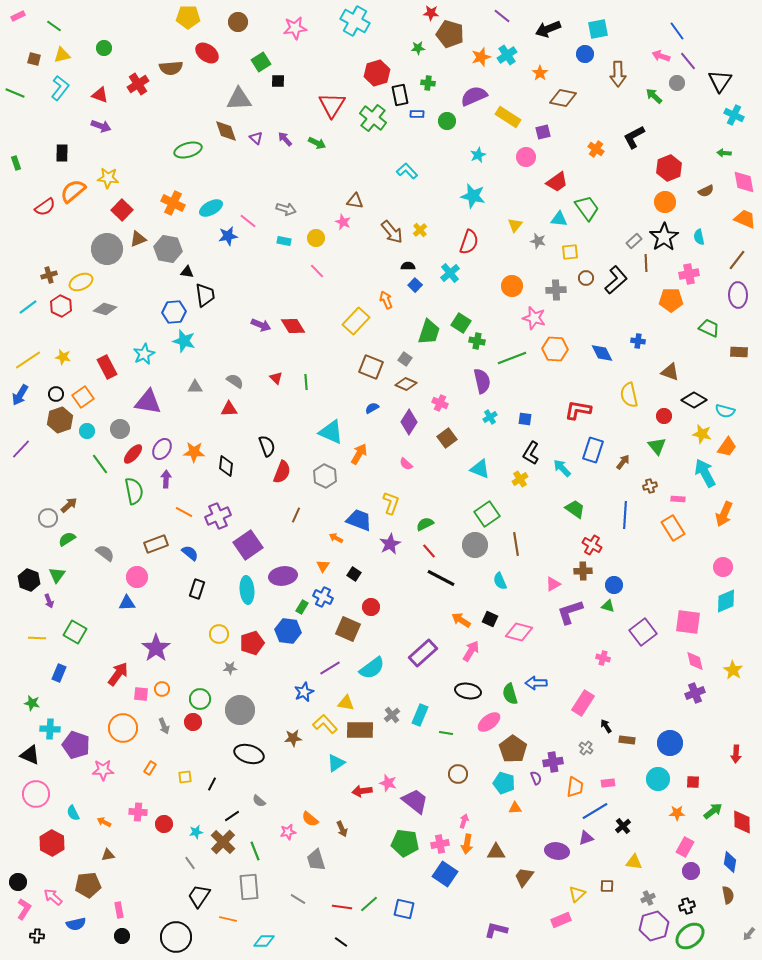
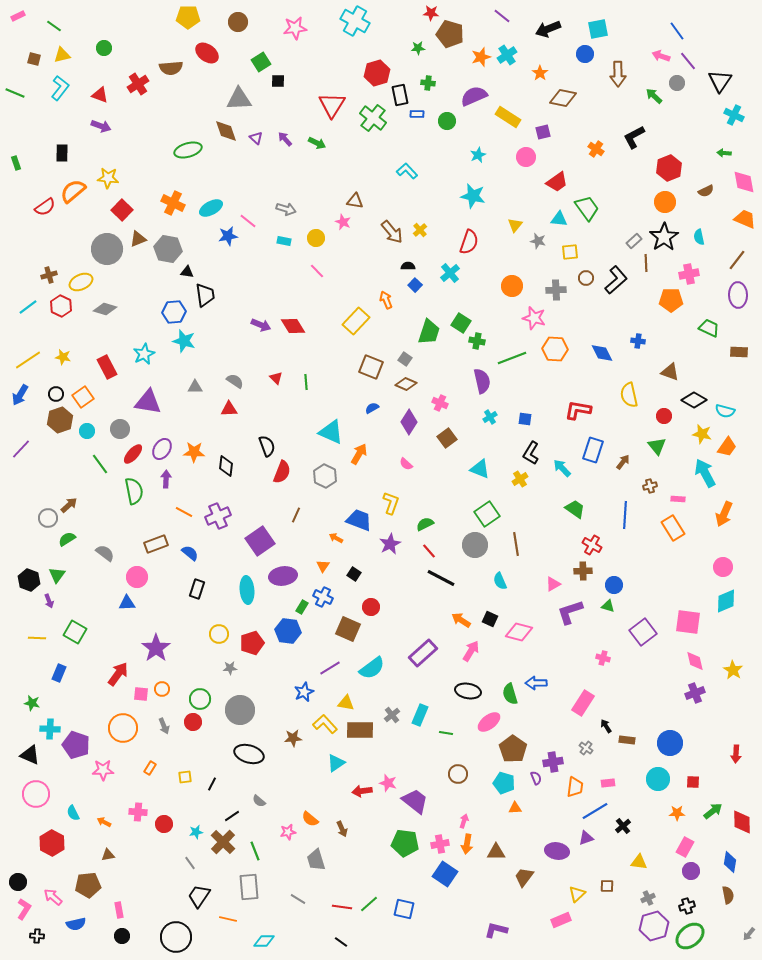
purple square at (248, 545): moved 12 px right, 4 px up
yellow triangle at (634, 862): moved 5 px right
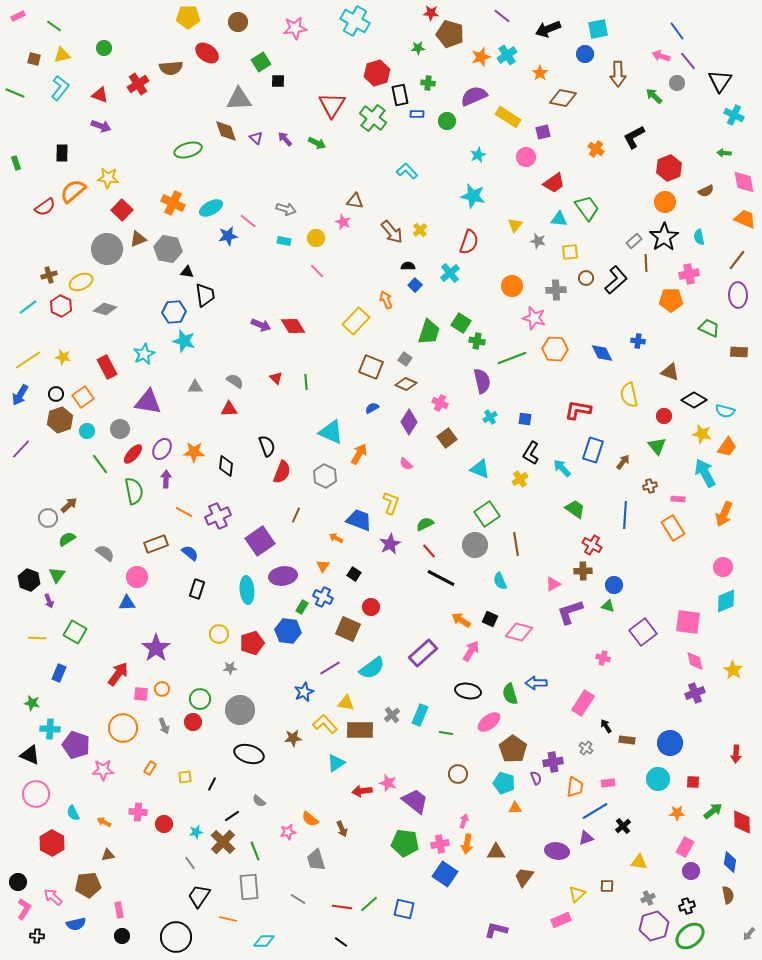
red trapezoid at (557, 182): moved 3 px left, 1 px down
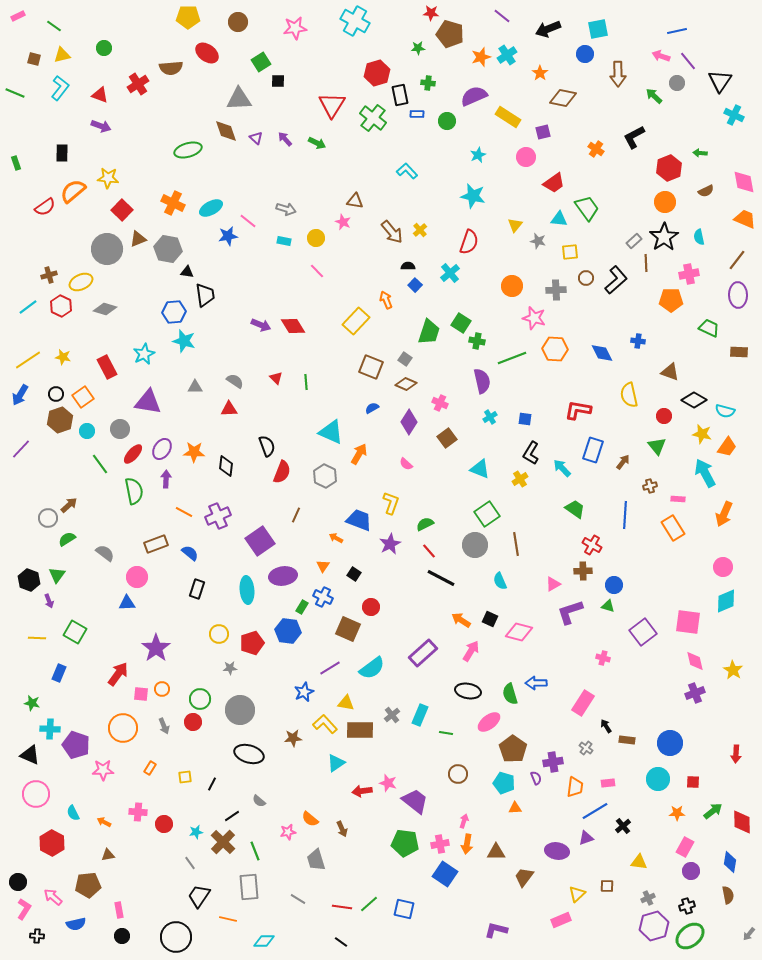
blue line at (677, 31): rotated 66 degrees counterclockwise
green arrow at (724, 153): moved 24 px left
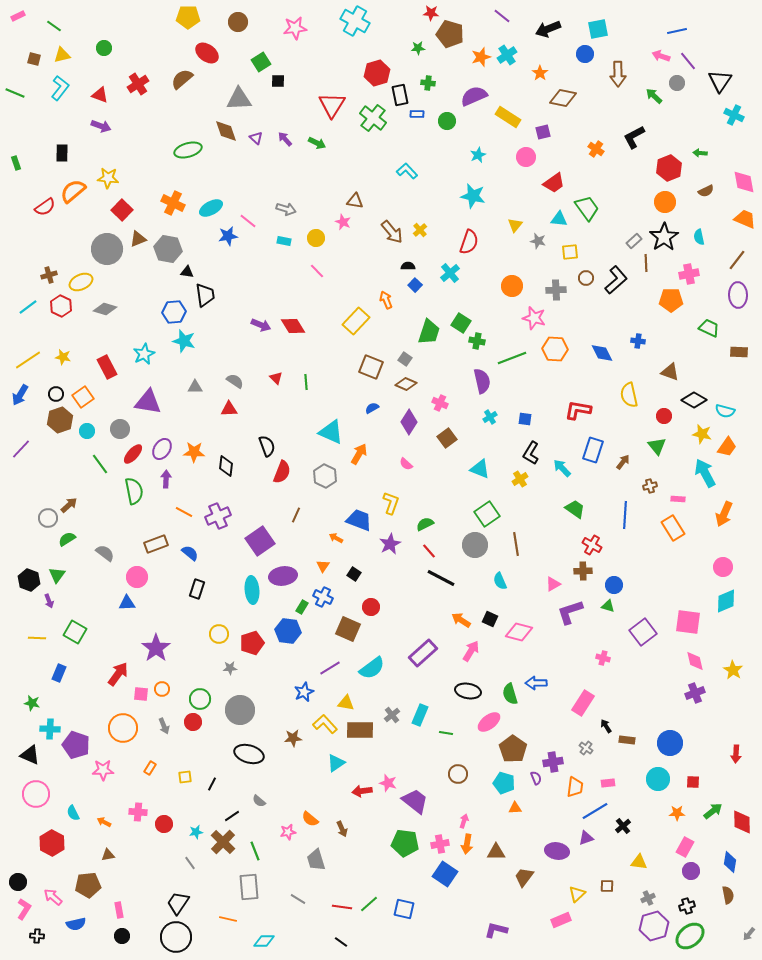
brown semicircle at (171, 68): moved 11 px right, 11 px down; rotated 145 degrees clockwise
cyan ellipse at (247, 590): moved 5 px right
black trapezoid at (199, 896): moved 21 px left, 7 px down
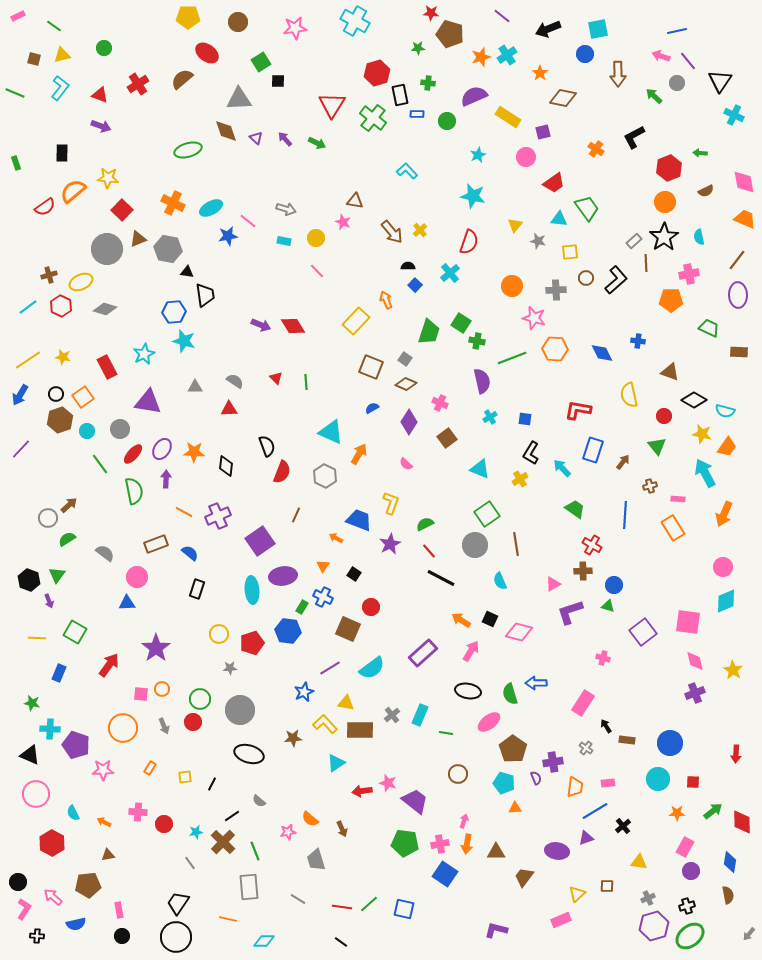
red arrow at (118, 674): moved 9 px left, 9 px up
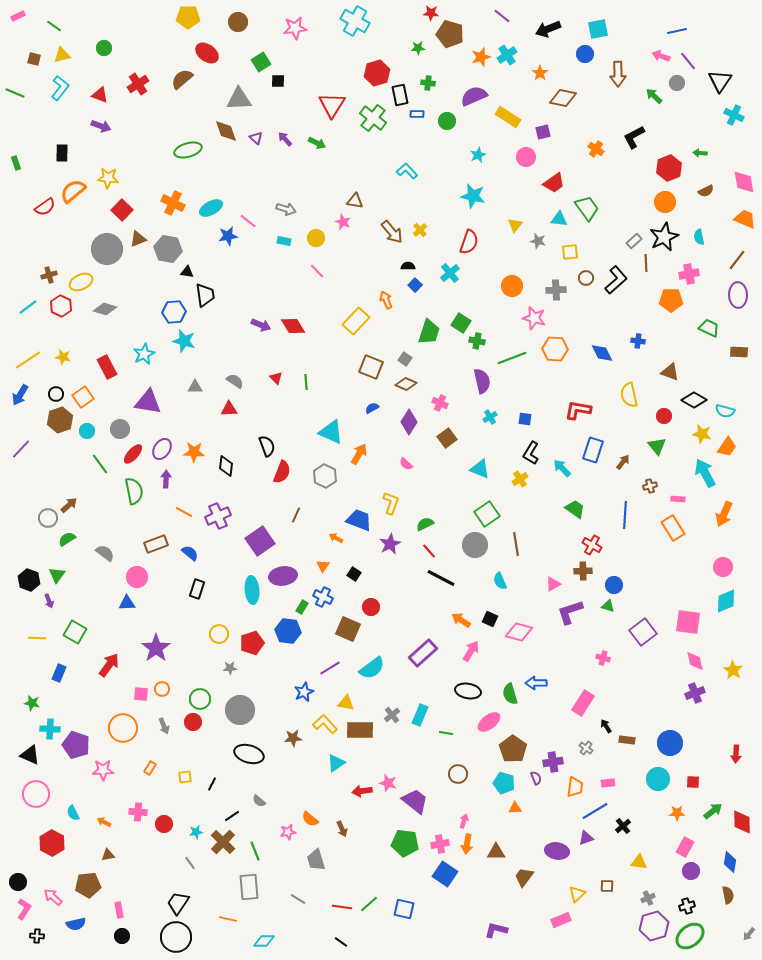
black star at (664, 237): rotated 8 degrees clockwise
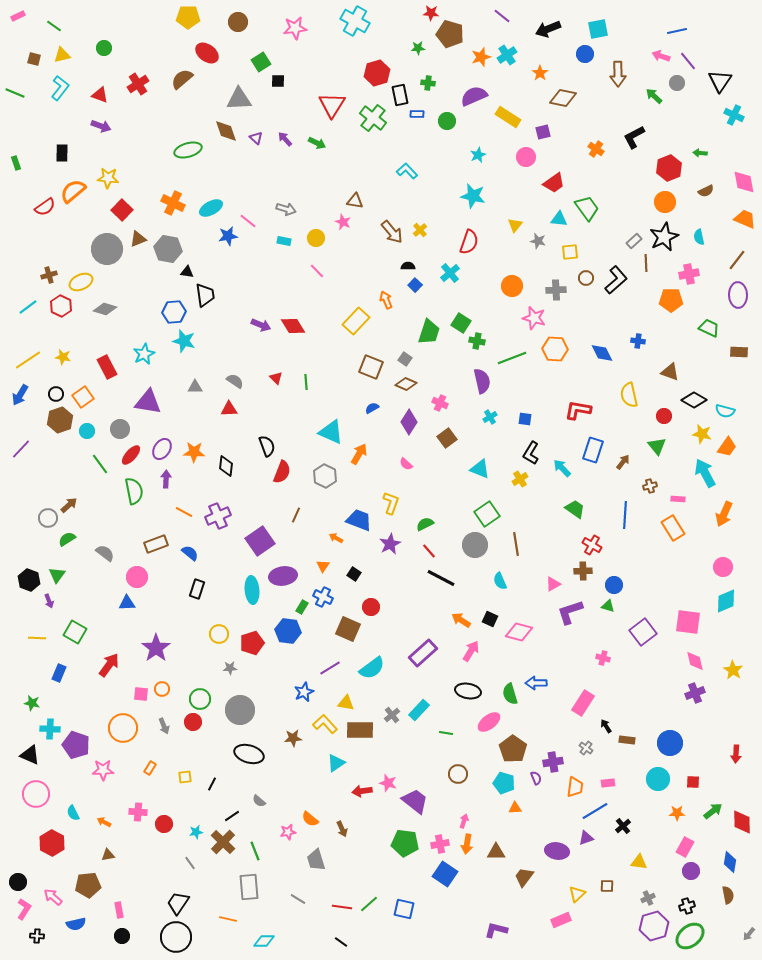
red ellipse at (133, 454): moved 2 px left, 1 px down
cyan rectangle at (420, 715): moved 1 px left, 5 px up; rotated 20 degrees clockwise
